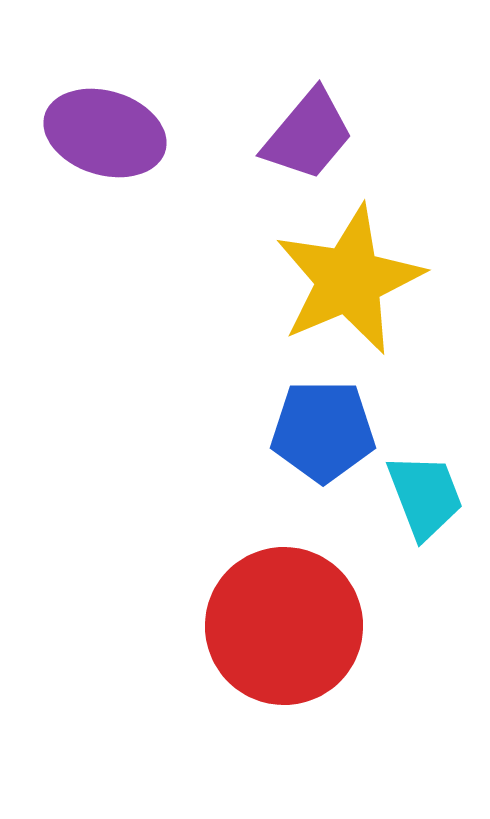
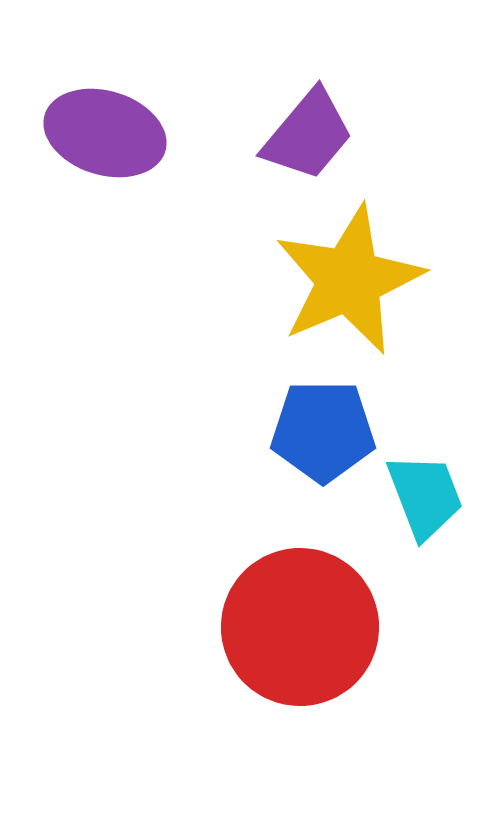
red circle: moved 16 px right, 1 px down
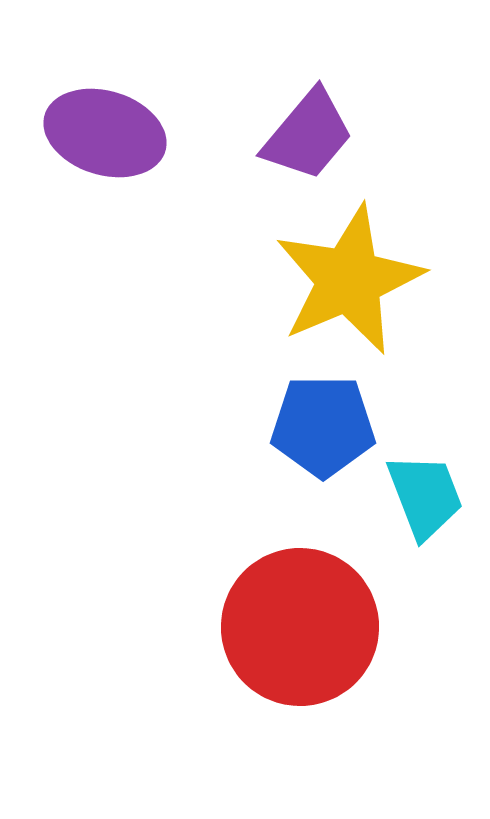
blue pentagon: moved 5 px up
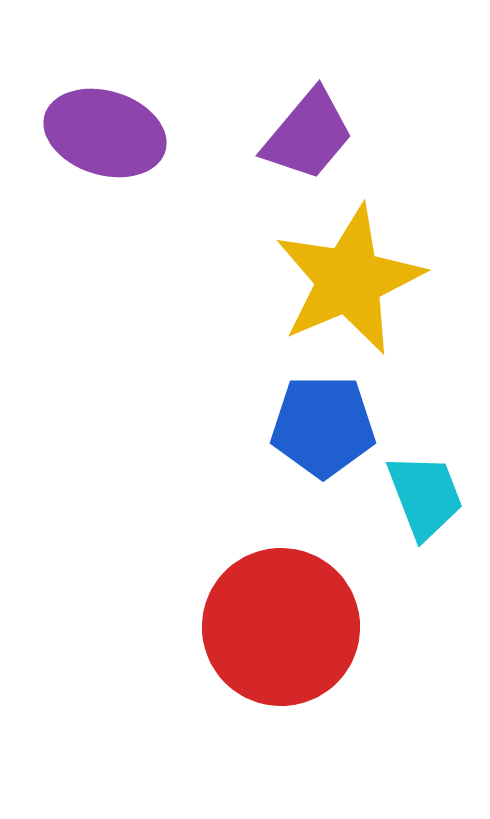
red circle: moved 19 px left
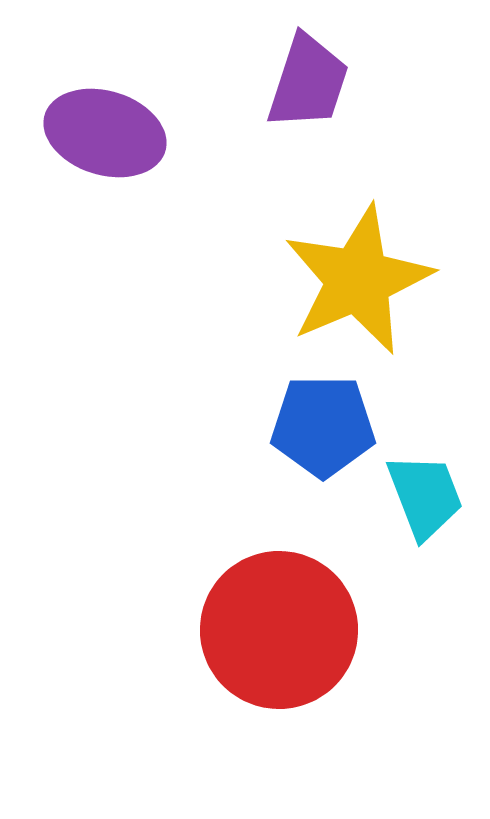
purple trapezoid: moved 53 px up; rotated 22 degrees counterclockwise
yellow star: moved 9 px right
red circle: moved 2 px left, 3 px down
